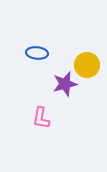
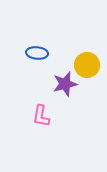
pink L-shape: moved 2 px up
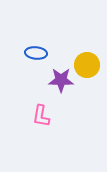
blue ellipse: moved 1 px left
purple star: moved 4 px left, 4 px up; rotated 15 degrees clockwise
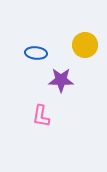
yellow circle: moved 2 px left, 20 px up
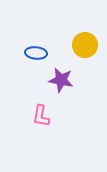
purple star: rotated 10 degrees clockwise
